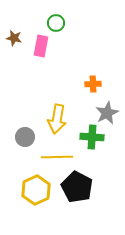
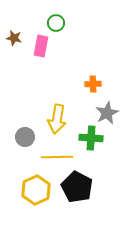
green cross: moved 1 px left, 1 px down
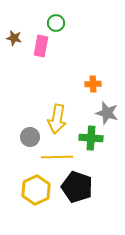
gray star: rotated 30 degrees counterclockwise
gray circle: moved 5 px right
black pentagon: rotated 8 degrees counterclockwise
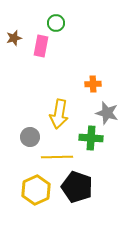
brown star: rotated 28 degrees counterclockwise
yellow arrow: moved 2 px right, 5 px up
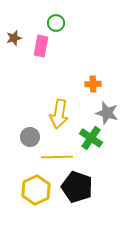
green cross: rotated 30 degrees clockwise
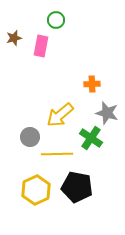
green circle: moved 3 px up
orange cross: moved 1 px left
yellow arrow: moved 1 px right, 1 px down; rotated 40 degrees clockwise
yellow line: moved 3 px up
black pentagon: rotated 8 degrees counterclockwise
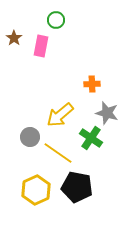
brown star: rotated 21 degrees counterclockwise
yellow line: moved 1 px right, 1 px up; rotated 36 degrees clockwise
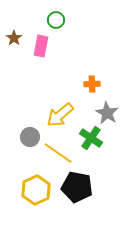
gray star: rotated 15 degrees clockwise
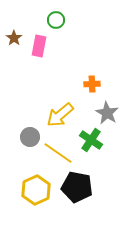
pink rectangle: moved 2 px left
green cross: moved 2 px down
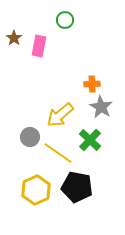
green circle: moved 9 px right
gray star: moved 6 px left, 6 px up
green cross: moved 1 px left; rotated 10 degrees clockwise
